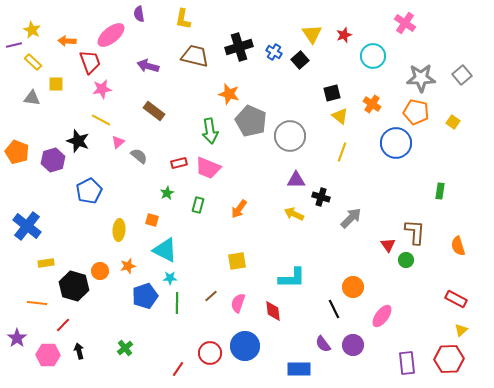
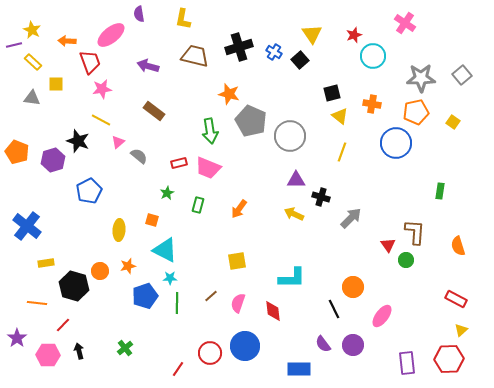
red star at (344, 35): moved 10 px right
orange cross at (372, 104): rotated 24 degrees counterclockwise
orange pentagon at (416, 112): rotated 25 degrees counterclockwise
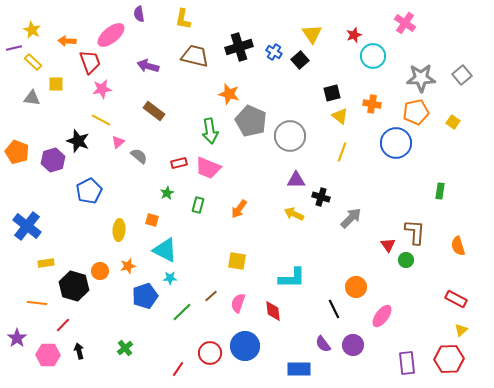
purple line at (14, 45): moved 3 px down
yellow square at (237, 261): rotated 18 degrees clockwise
orange circle at (353, 287): moved 3 px right
green line at (177, 303): moved 5 px right, 9 px down; rotated 45 degrees clockwise
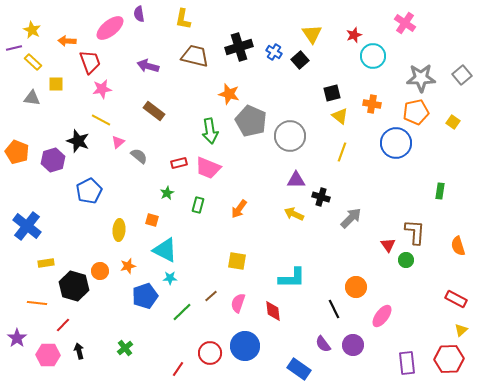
pink ellipse at (111, 35): moved 1 px left, 7 px up
blue rectangle at (299, 369): rotated 35 degrees clockwise
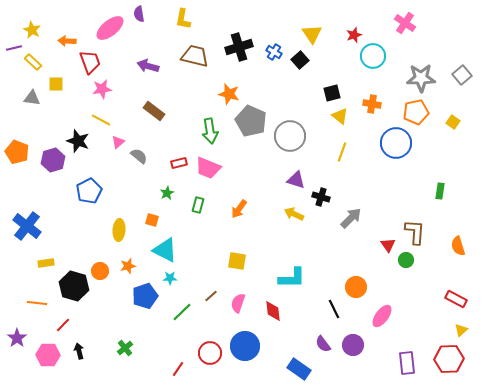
purple triangle at (296, 180): rotated 18 degrees clockwise
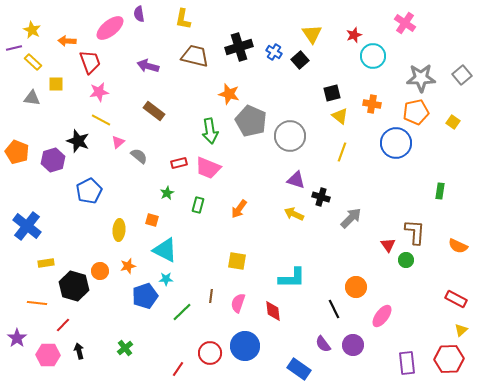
pink star at (102, 89): moved 3 px left, 3 px down
orange semicircle at (458, 246): rotated 48 degrees counterclockwise
cyan star at (170, 278): moved 4 px left, 1 px down
brown line at (211, 296): rotated 40 degrees counterclockwise
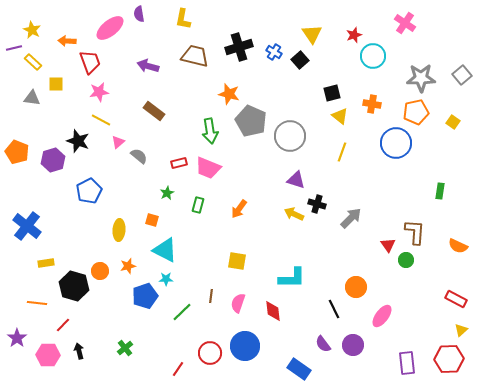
black cross at (321, 197): moved 4 px left, 7 px down
